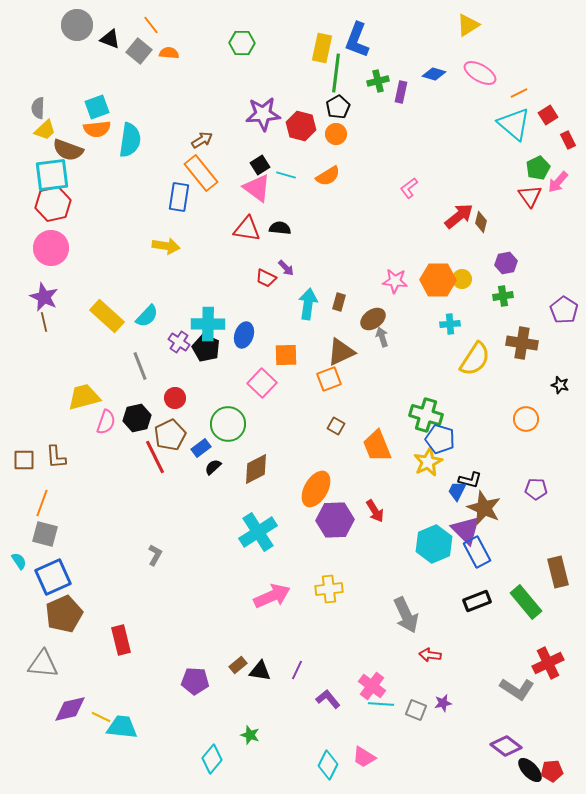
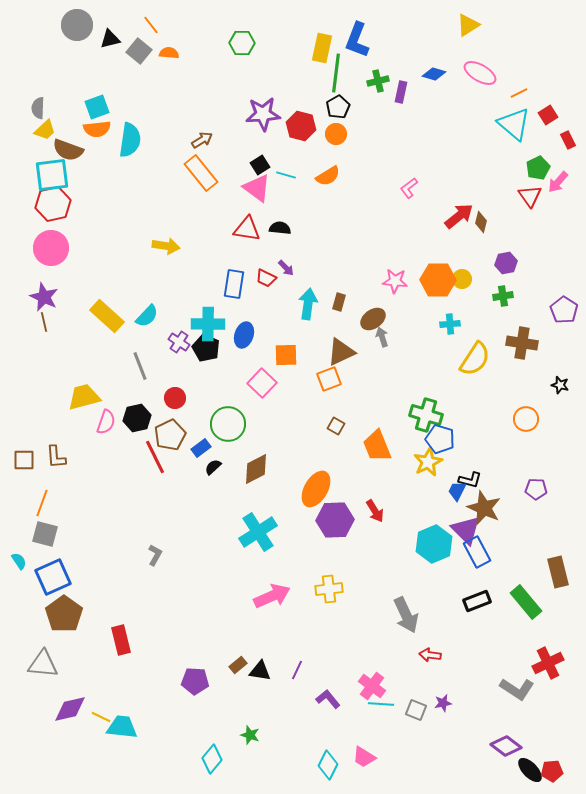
black triangle at (110, 39): rotated 35 degrees counterclockwise
blue rectangle at (179, 197): moved 55 px right, 87 px down
brown pentagon at (64, 614): rotated 12 degrees counterclockwise
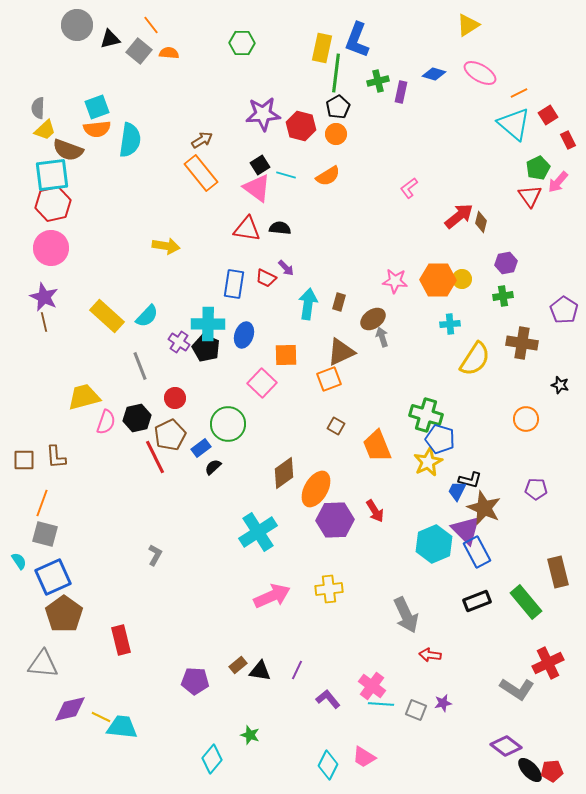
brown diamond at (256, 469): moved 28 px right, 4 px down; rotated 8 degrees counterclockwise
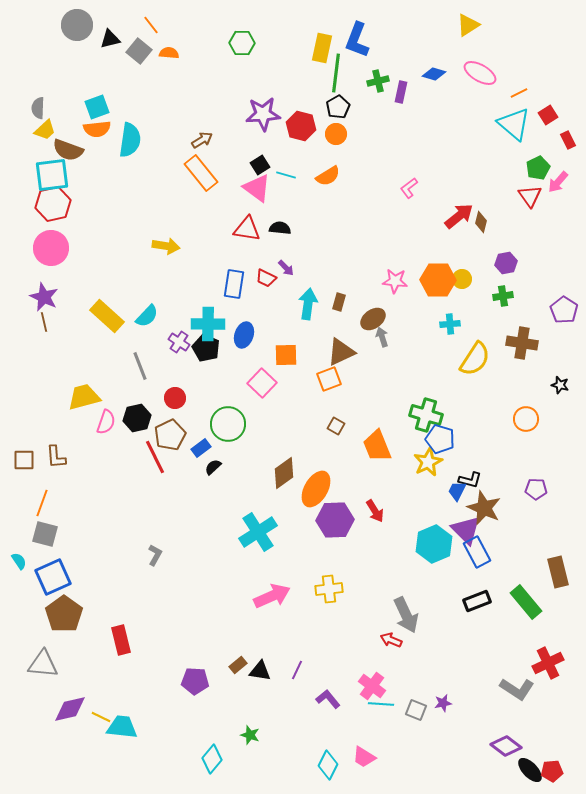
red arrow at (430, 655): moved 39 px left, 15 px up; rotated 15 degrees clockwise
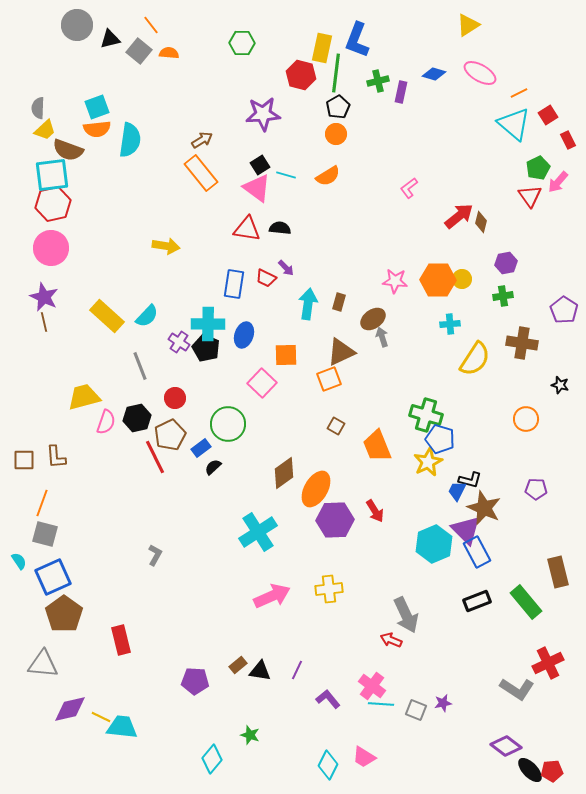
red hexagon at (301, 126): moved 51 px up
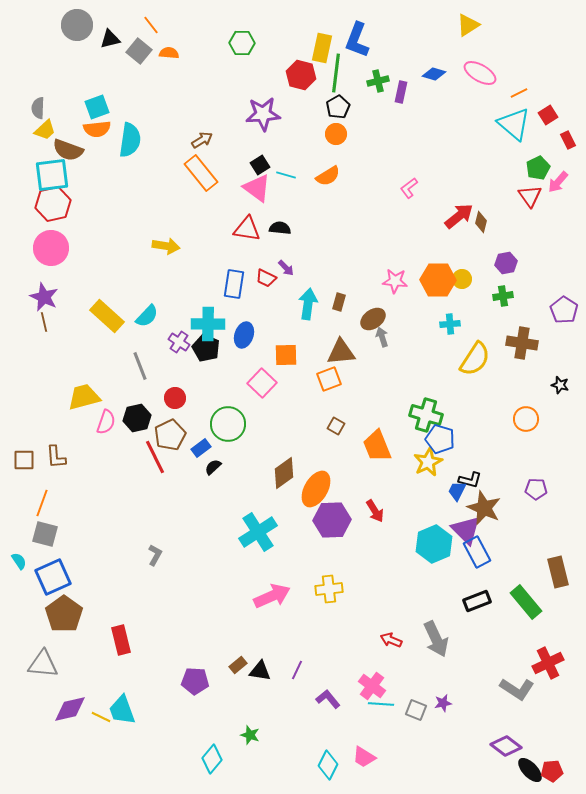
brown triangle at (341, 352): rotated 20 degrees clockwise
purple hexagon at (335, 520): moved 3 px left
gray arrow at (406, 615): moved 30 px right, 24 px down
cyan trapezoid at (122, 727): moved 17 px up; rotated 116 degrees counterclockwise
